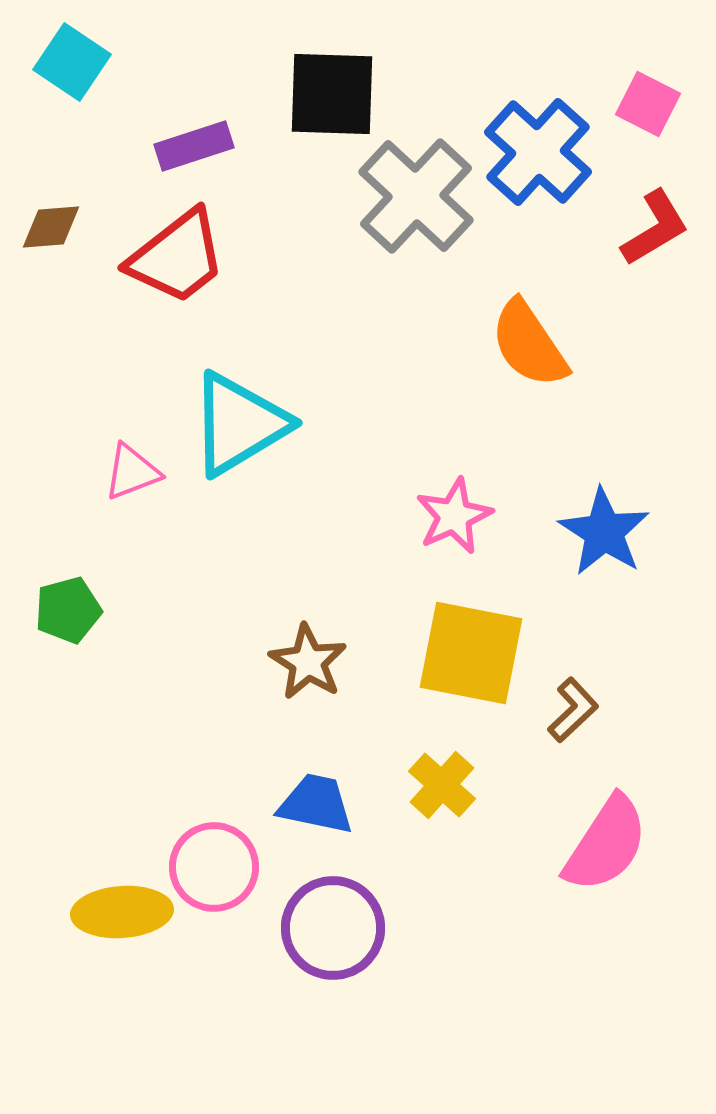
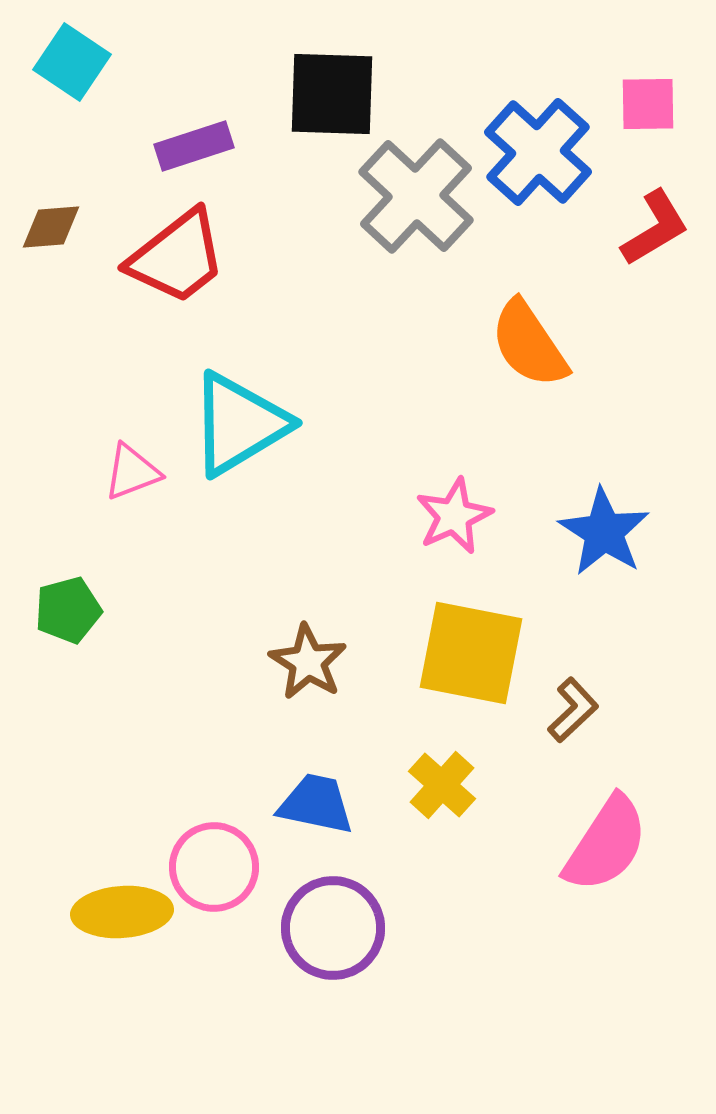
pink square: rotated 28 degrees counterclockwise
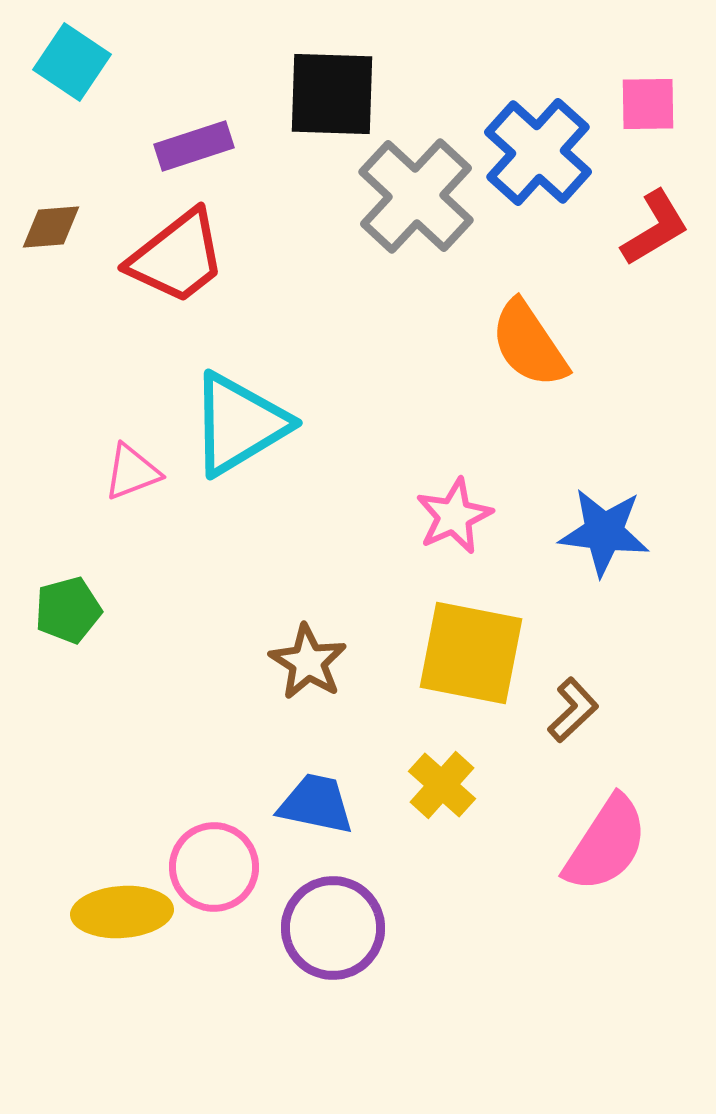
blue star: rotated 26 degrees counterclockwise
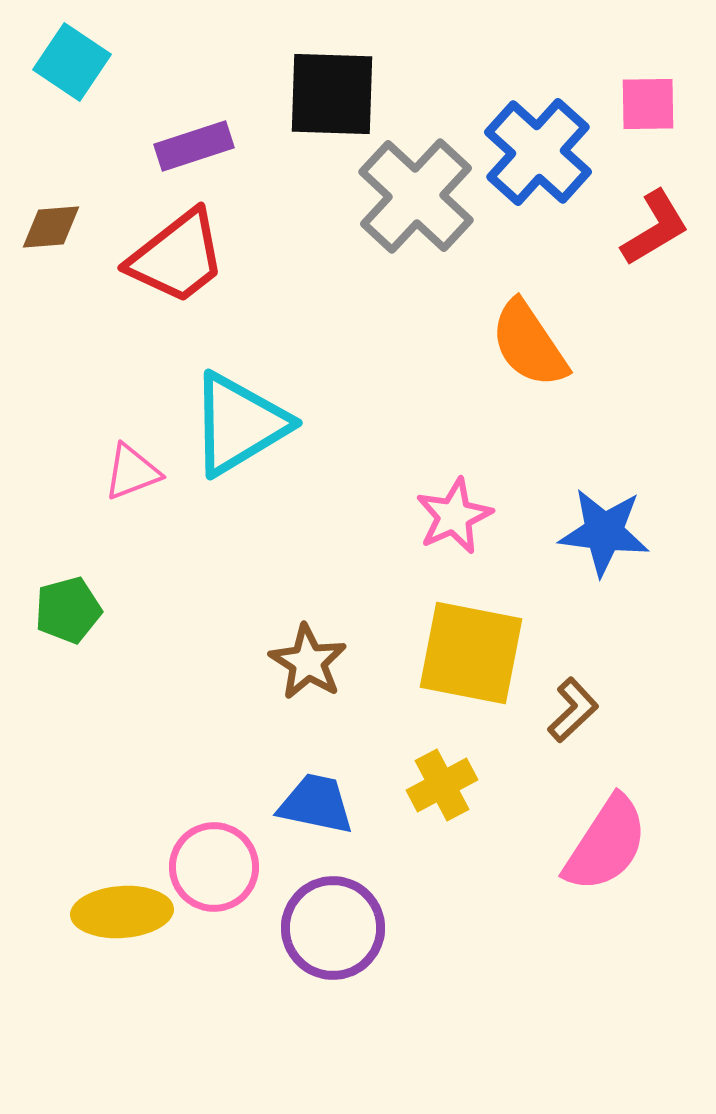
yellow cross: rotated 20 degrees clockwise
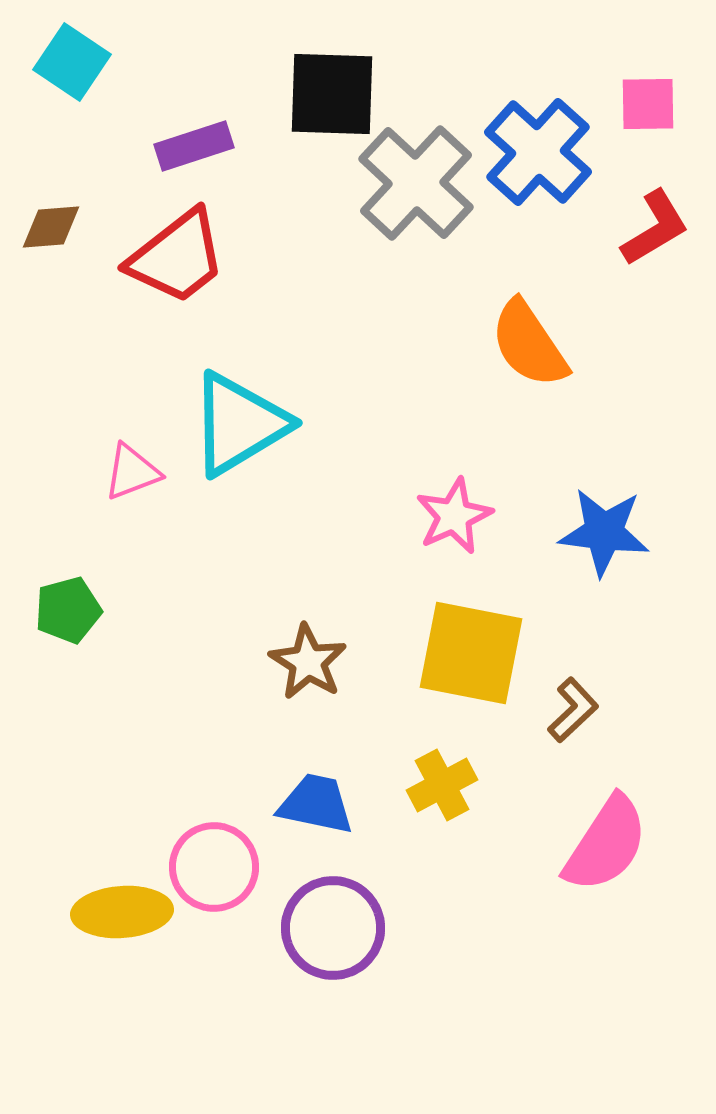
gray cross: moved 13 px up
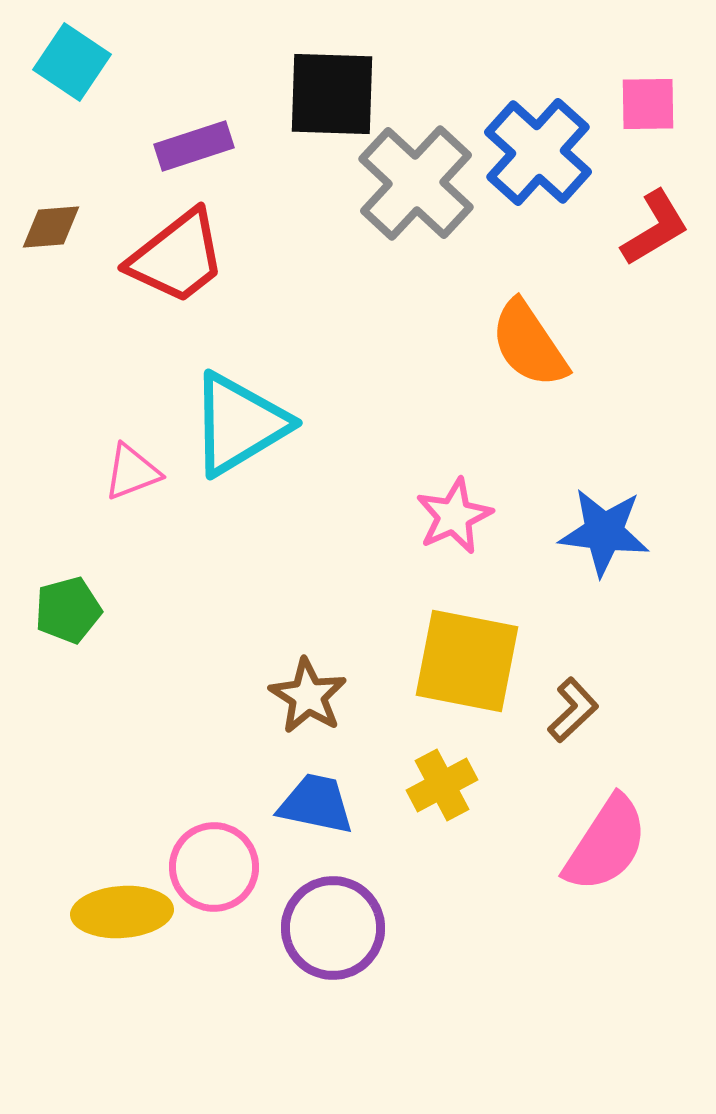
yellow square: moved 4 px left, 8 px down
brown star: moved 34 px down
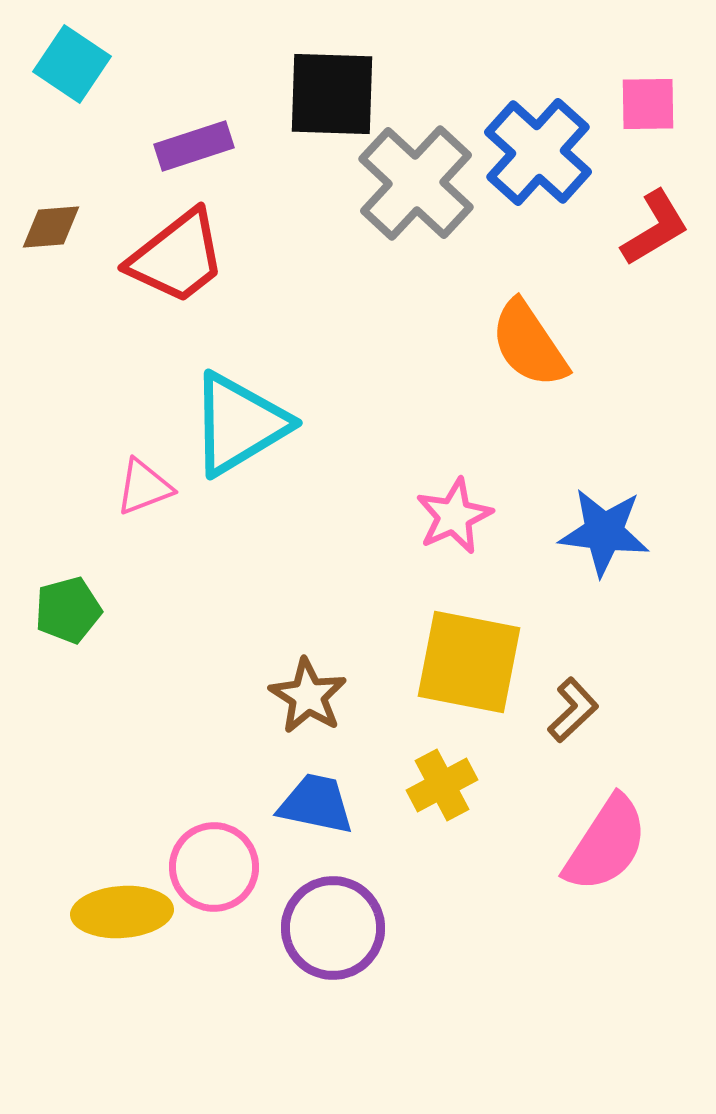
cyan square: moved 2 px down
pink triangle: moved 12 px right, 15 px down
yellow square: moved 2 px right, 1 px down
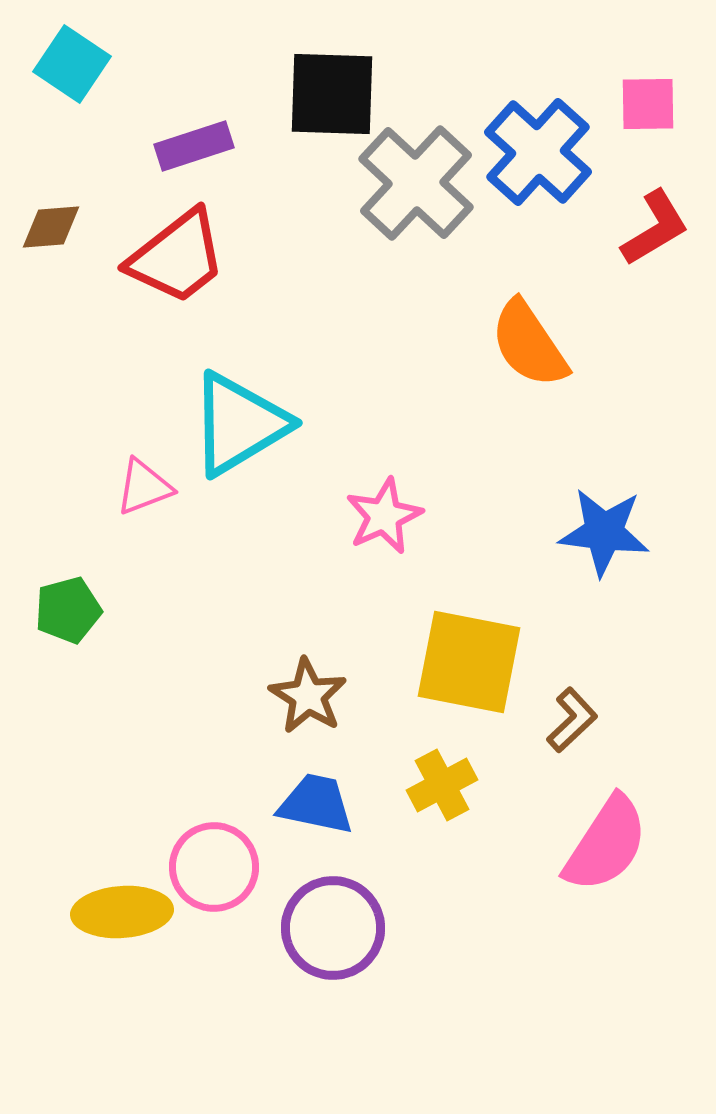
pink star: moved 70 px left
brown L-shape: moved 1 px left, 10 px down
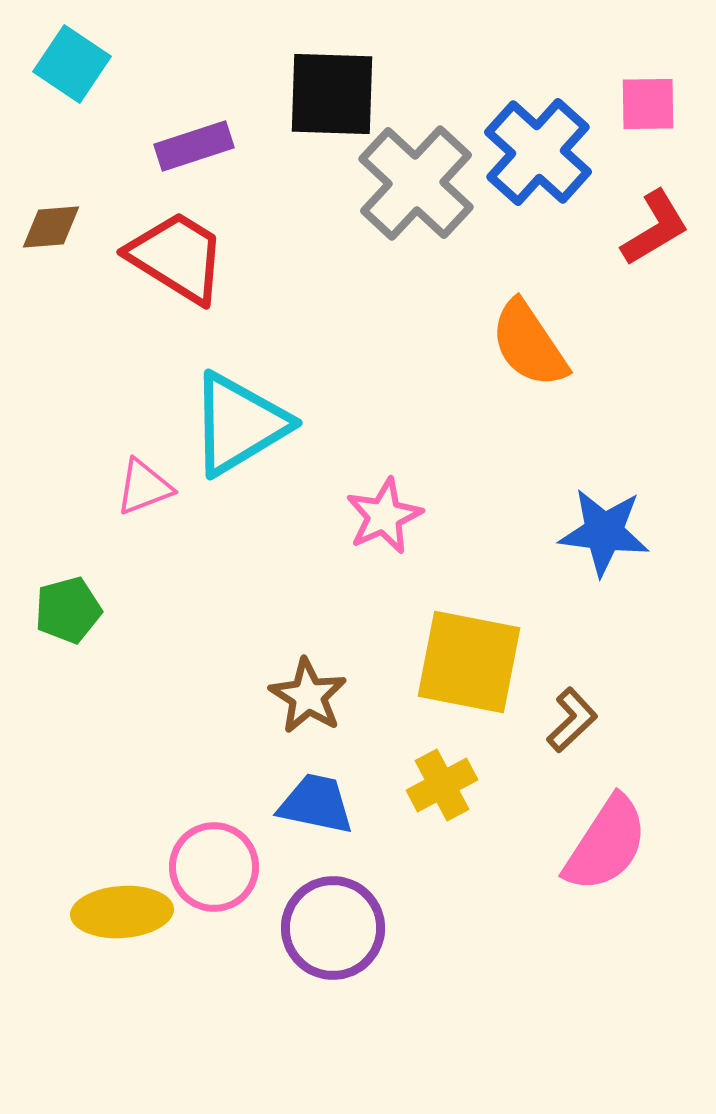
red trapezoid: rotated 110 degrees counterclockwise
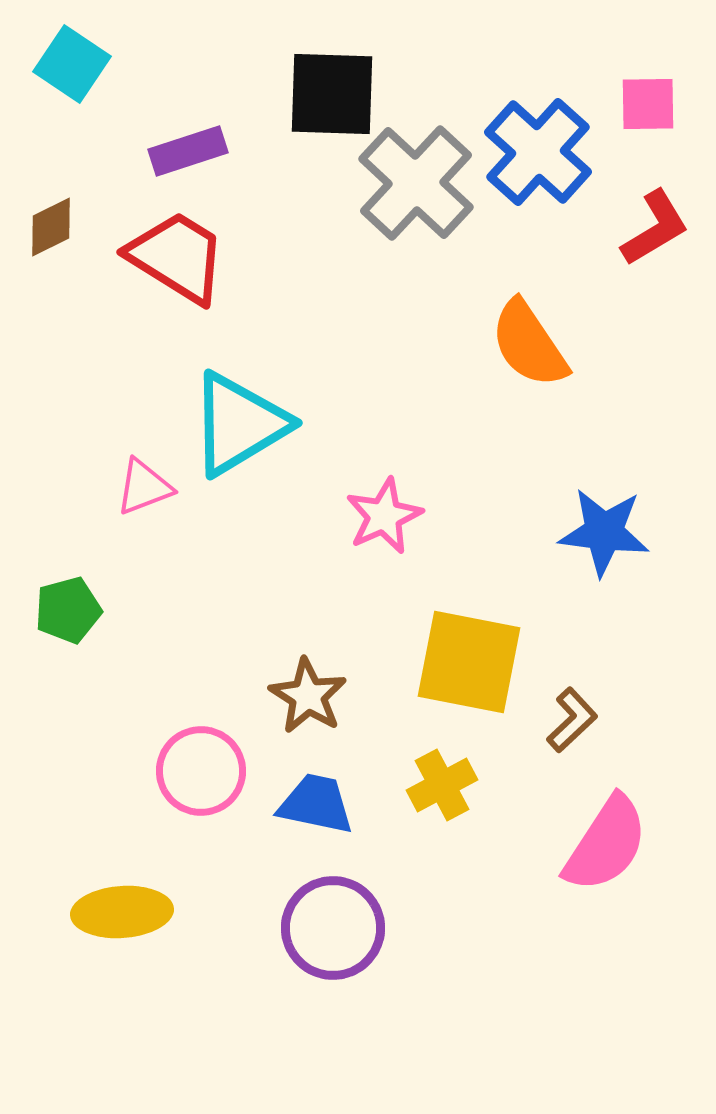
purple rectangle: moved 6 px left, 5 px down
brown diamond: rotated 22 degrees counterclockwise
pink circle: moved 13 px left, 96 px up
